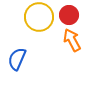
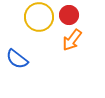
orange arrow: rotated 115 degrees counterclockwise
blue semicircle: rotated 75 degrees counterclockwise
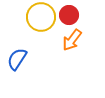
yellow circle: moved 2 px right
blue semicircle: rotated 85 degrees clockwise
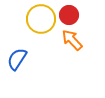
yellow circle: moved 2 px down
orange arrow: rotated 100 degrees clockwise
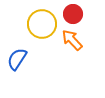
red circle: moved 4 px right, 1 px up
yellow circle: moved 1 px right, 5 px down
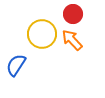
yellow circle: moved 10 px down
blue semicircle: moved 1 px left, 6 px down
